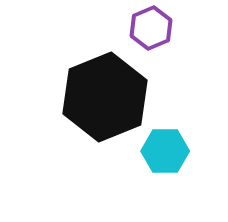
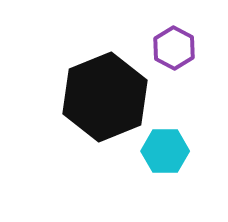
purple hexagon: moved 23 px right, 20 px down; rotated 9 degrees counterclockwise
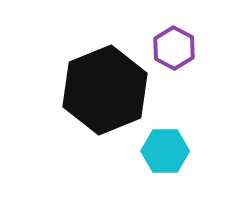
black hexagon: moved 7 px up
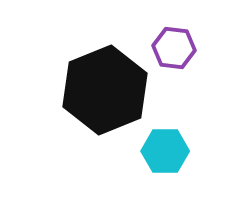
purple hexagon: rotated 21 degrees counterclockwise
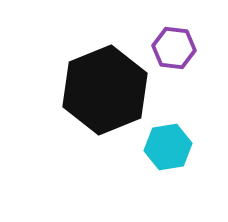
cyan hexagon: moved 3 px right, 4 px up; rotated 9 degrees counterclockwise
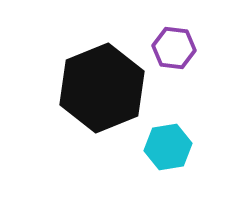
black hexagon: moved 3 px left, 2 px up
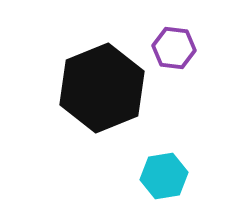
cyan hexagon: moved 4 px left, 29 px down
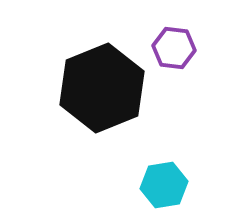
cyan hexagon: moved 9 px down
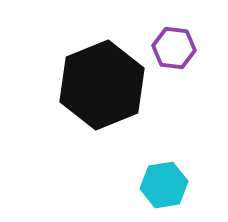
black hexagon: moved 3 px up
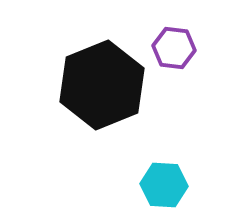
cyan hexagon: rotated 12 degrees clockwise
